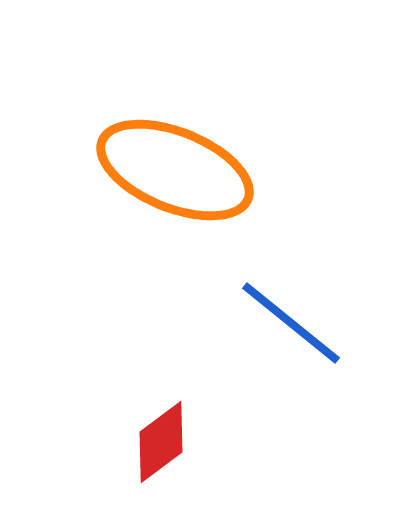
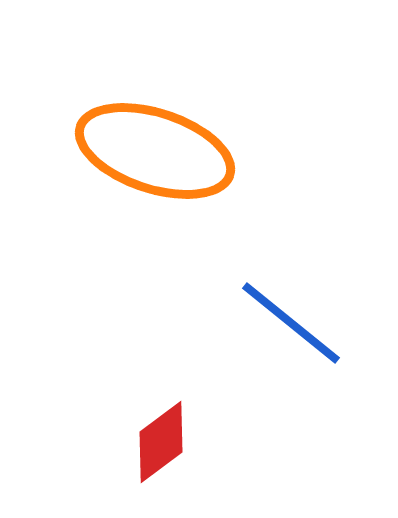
orange ellipse: moved 20 px left, 19 px up; rotated 4 degrees counterclockwise
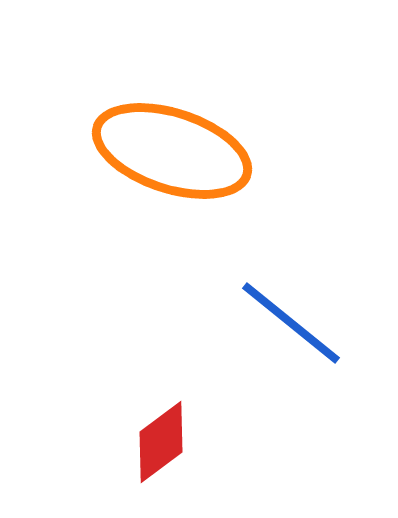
orange ellipse: moved 17 px right
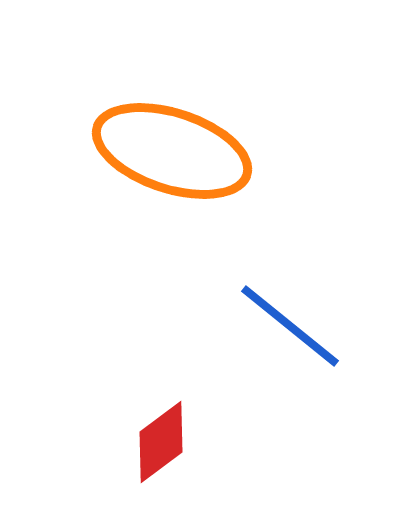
blue line: moved 1 px left, 3 px down
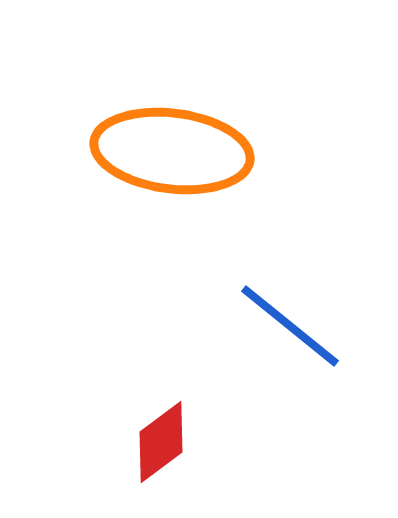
orange ellipse: rotated 11 degrees counterclockwise
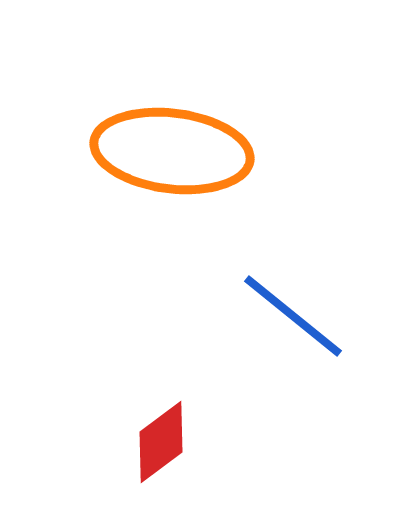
blue line: moved 3 px right, 10 px up
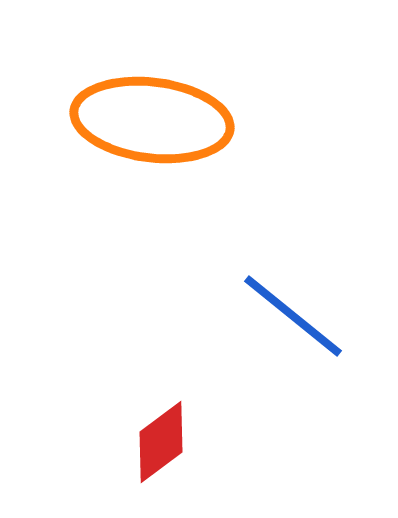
orange ellipse: moved 20 px left, 31 px up
